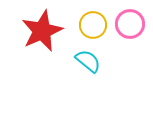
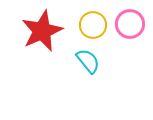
cyan semicircle: rotated 12 degrees clockwise
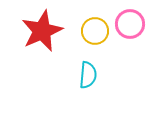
yellow circle: moved 2 px right, 6 px down
cyan semicircle: moved 14 px down; rotated 44 degrees clockwise
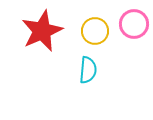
pink circle: moved 4 px right
cyan semicircle: moved 5 px up
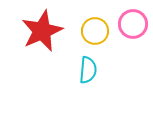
pink circle: moved 1 px left
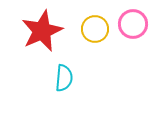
yellow circle: moved 2 px up
cyan semicircle: moved 24 px left, 8 px down
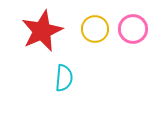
pink circle: moved 5 px down
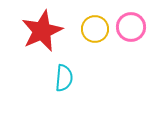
pink circle: moved 2 px left, 2 px up
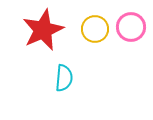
red star: moved 1 px right, 1 px up
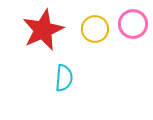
pink circle: moved 2 px right, 3 px up
